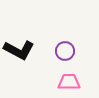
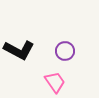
pink trapezoid: moved 14 px left; rotated 55 degrees clockwise
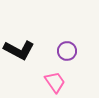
purple circle: moved 2 px right
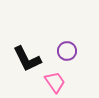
black L-shape: moved 8 px right, 9 px down; rotated 36 degrees clockwise
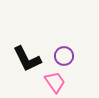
purple circle: moved 3 px left, 5 px down
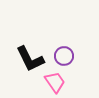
black L-shape: moved 3 px right
